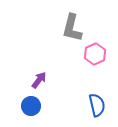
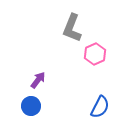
gray L-shape: rotated 8 degrees clockwise
purple arrow: moved 1 px left
blue semicircle: moved 3 px right, 2 px down; rotated 40 degrees clockwise
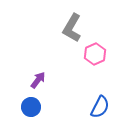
gray L-shape: rotated 8 degrees clockwise
blue circle: moved 1 px down
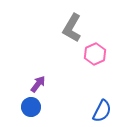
purple arrow: moved 4 px down
blue semicircle: moved 2 px right, 4 px down
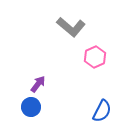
gray L-shape: moved 1 px left, 1 px up; rotated 80 degrees counterclockwise
pink hexagon: moved 3 px down
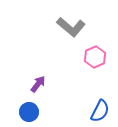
blue circle: moved 2 px left, 5 px down
blue semicircle: moved 2 px left
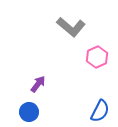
pink hexagon: moved 2 px right
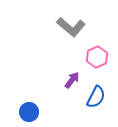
purple arrow: moved 34 px right, 4 px up
blue semicircle: moved 4 px left, 14 px up
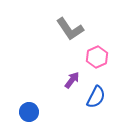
gray L-shape: moved 1 px left, 2 px down; rotated 16 degrees clockwise
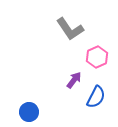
purple arrow: moved 2 px right
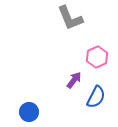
gray L-shape: moved 11 px up; rotated 12 degrees clockwise
